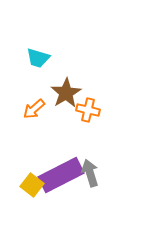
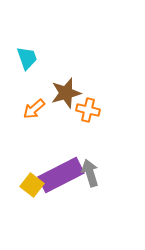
cyan trapezoid: moved 11 px left; rotated 125 degrees counterclockwise
brown star: rotated 16 degrees clockwise
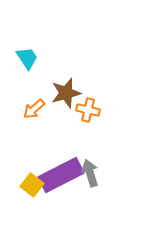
cyan trapezoid: rotated 15 degrees counterclockwise
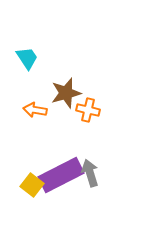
orange arrow: moved 1 px right, 1 px down; rotated 50 degrees clockwise
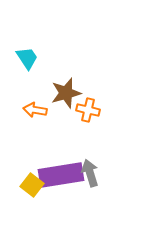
purple rectangle: rotated 18 degrees clockwise
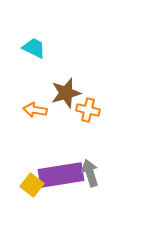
cyan trapezoid: moved 7 px right, 10 px up; rotated 30 degrees counterclockwise
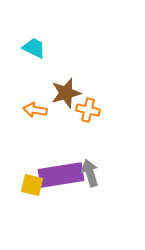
yellow square: rotated 25 degrees counterclockwise
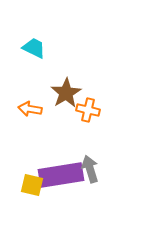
brown star: rotated 16 degrees counterclockwise
orange arrow: moved 5 px left, 1 px up
gray arrow: moved 4 px up
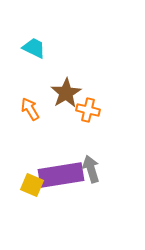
orange arrow: rotated 50 degrees clockwise
gray arrow: moved 1 px right
yellow square: rotated 10 degrees clockwise
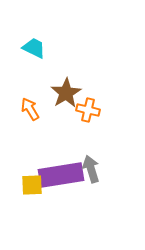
yellow square: rotated 25 degrees counterclockwise
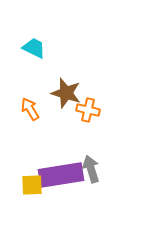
brown star: rotated 24 degrees counterclockwise
